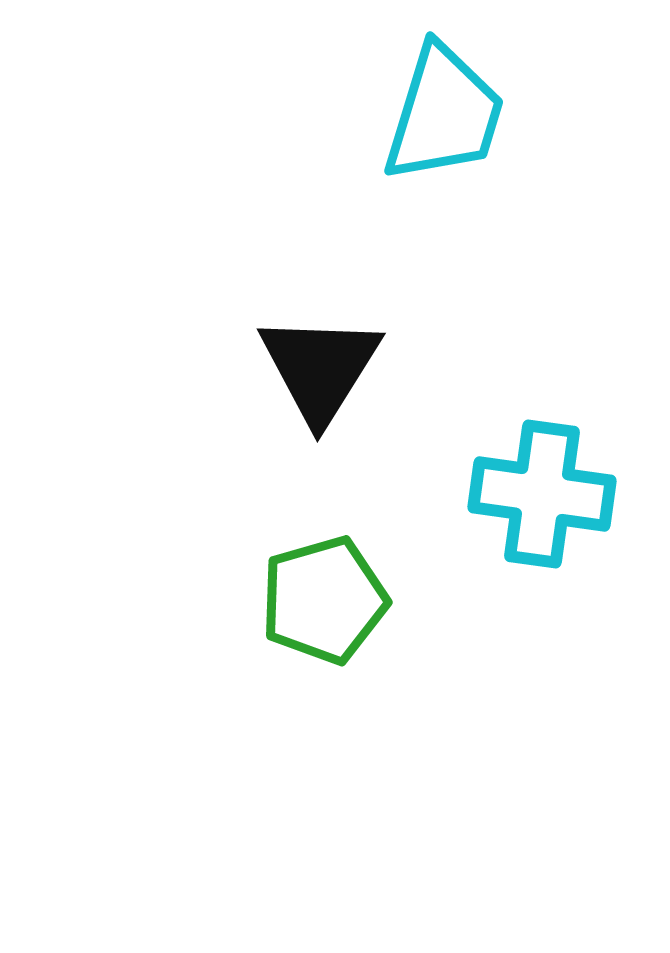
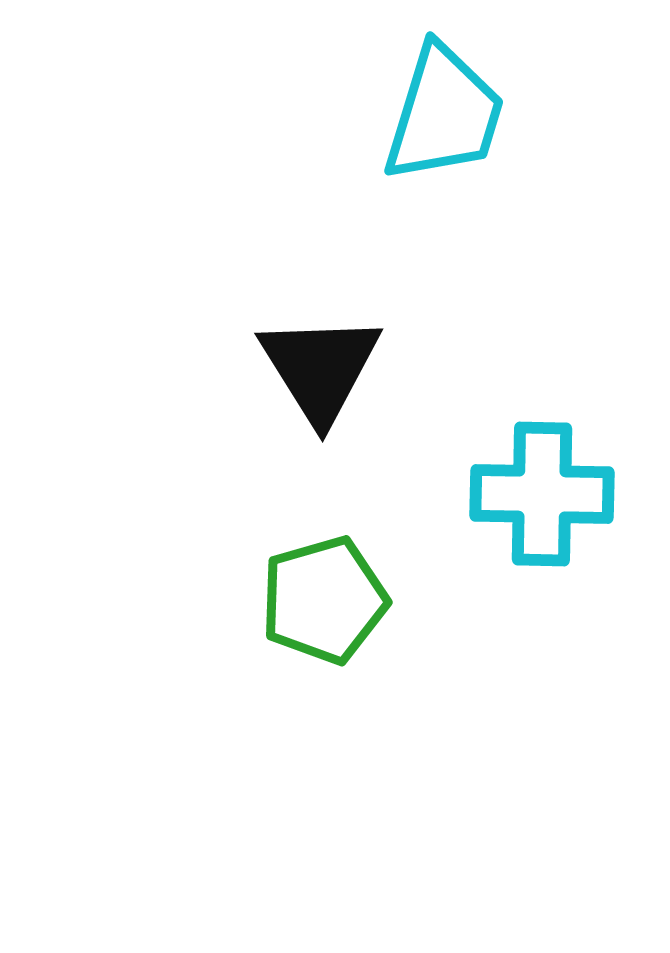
black triangle: rotated 4 degrees counterclockwise
cyan cross: rotated 7 degrees counterclockwise
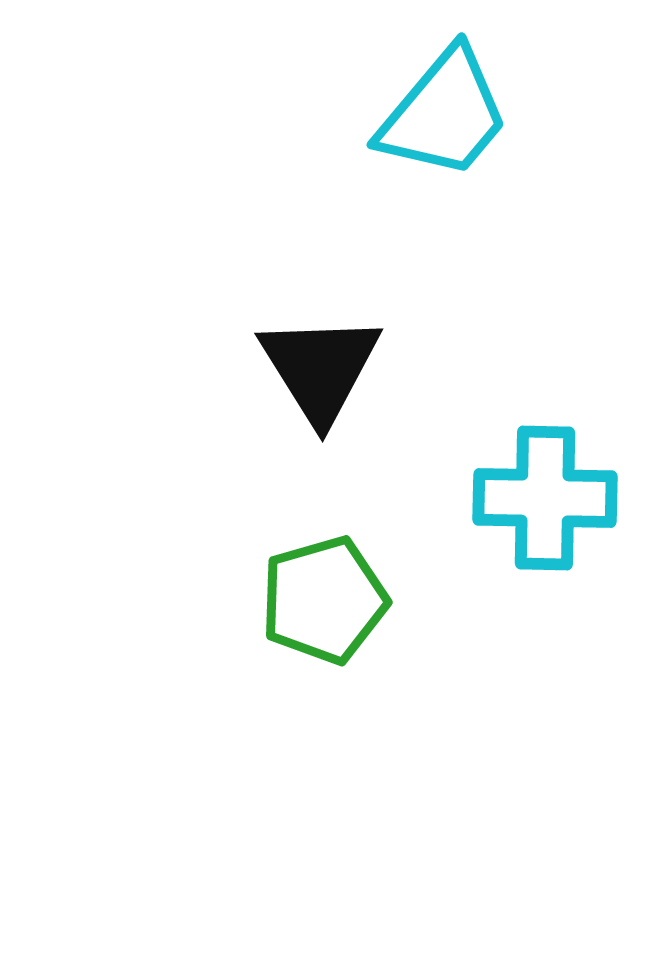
cyan trapezoid: rotated 23 degrees clockwise
cyan cross: moved 3 px right, 4 px down
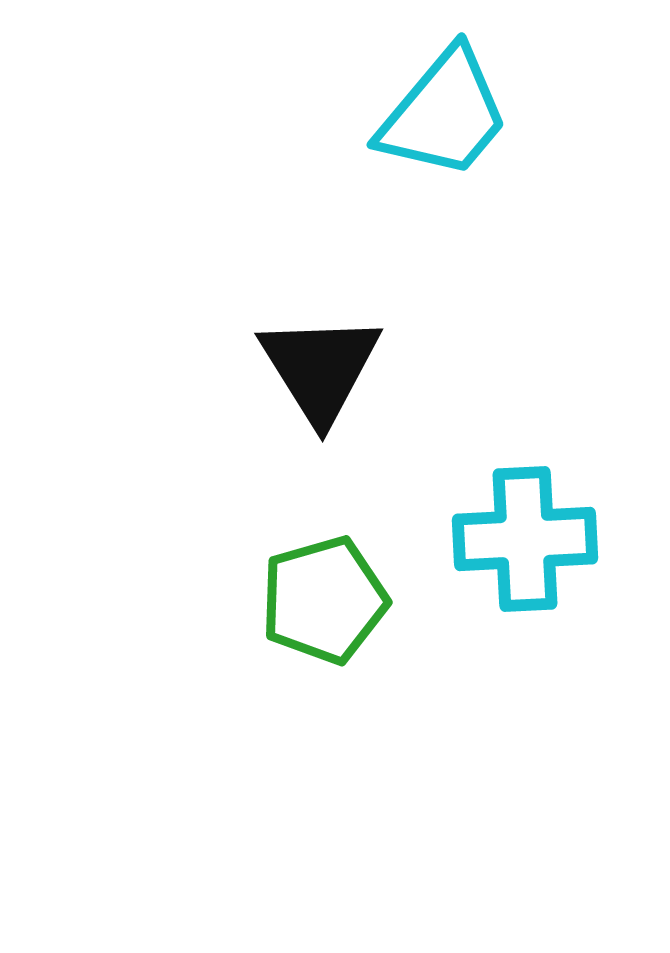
cyan cross: moved 20 px left, 41 px down; rotated 4 degrees counterclockwise
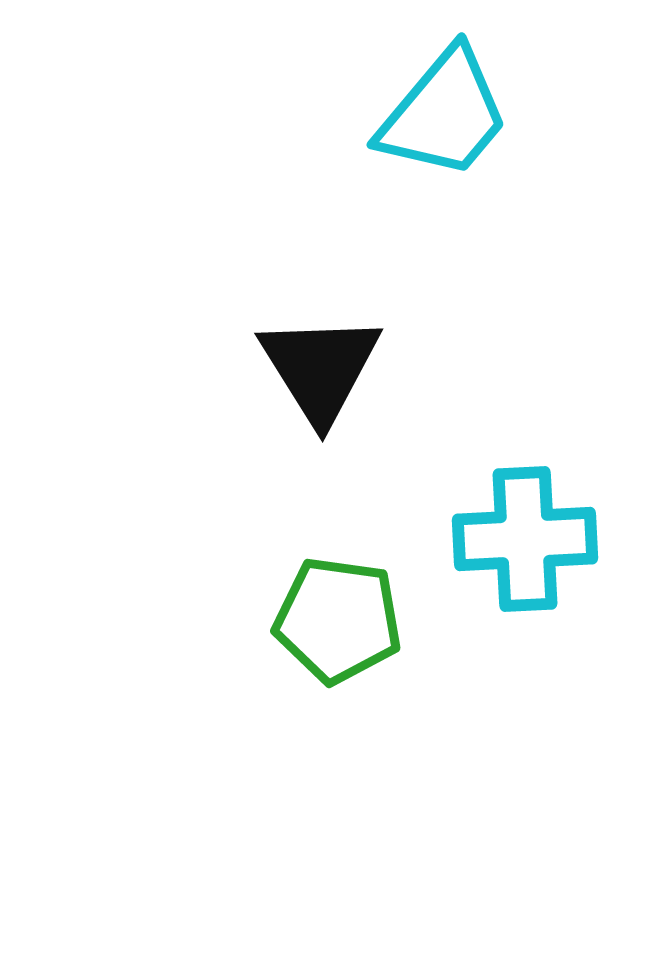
green pentagon: moved 14 px right, 20 px down; rotated 24 degrees clockwise
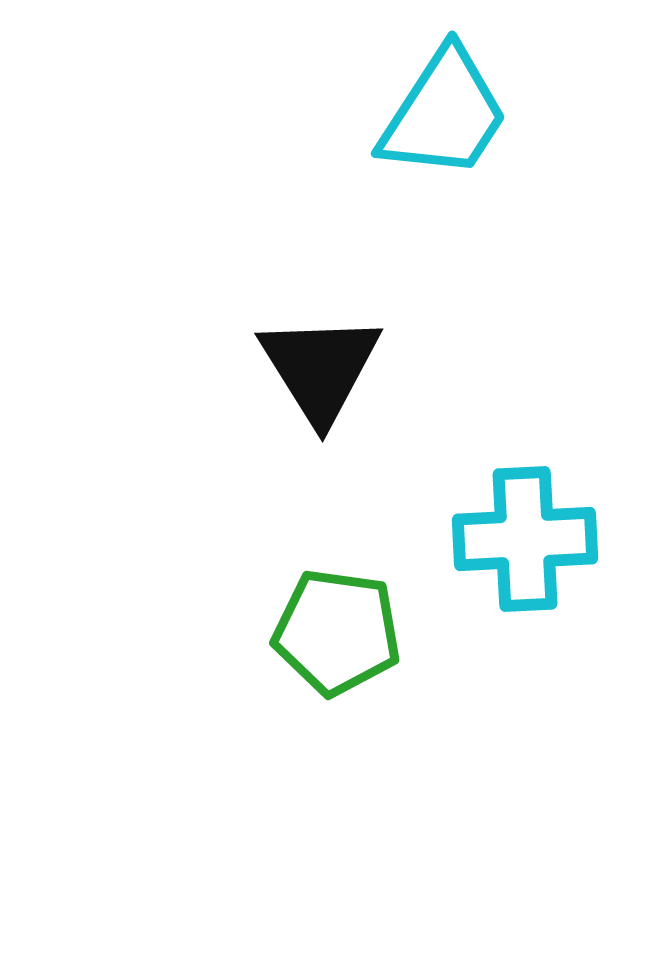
cyan trapezoid: rotated 7 degrees counterclockwise
green pentagon: moved 1 px left, 12 px down
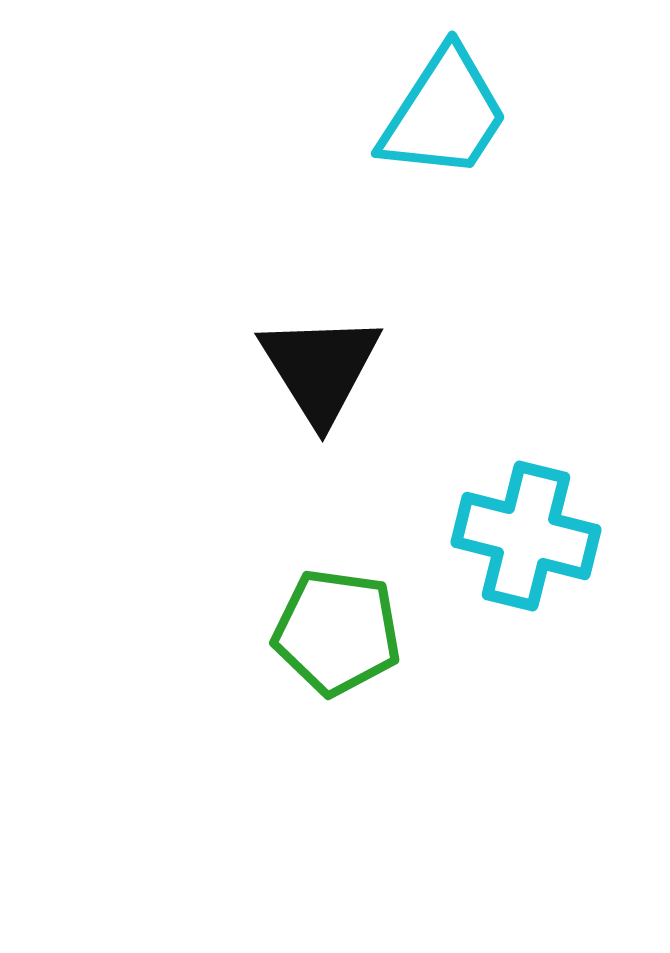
cyan cross: moved 1 px right, 3 px up; rotated 17 degrees clockwise
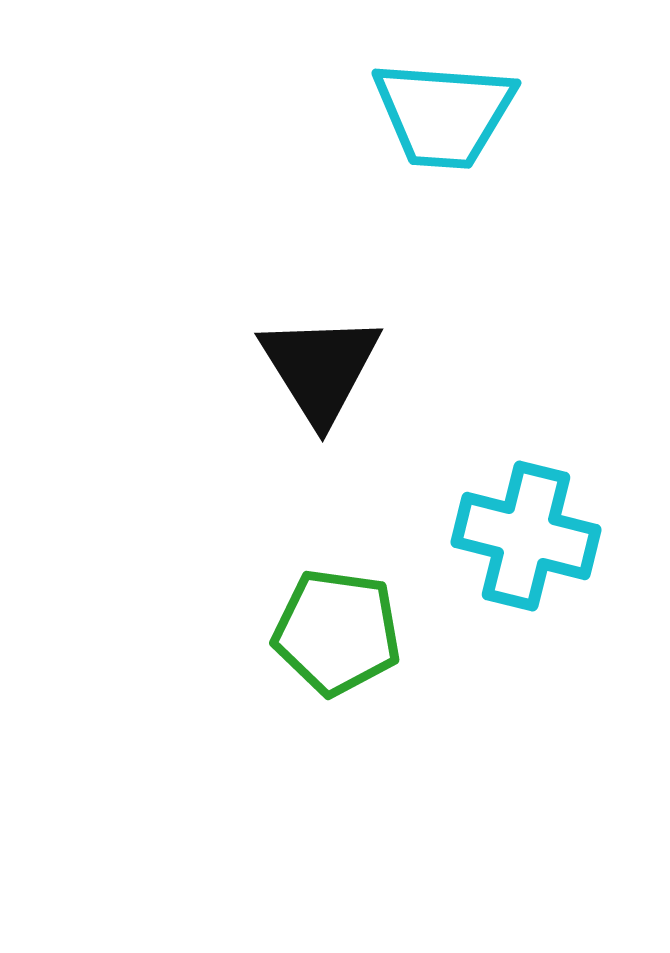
cyan trapezoid: rotated 61 degrees clockwise
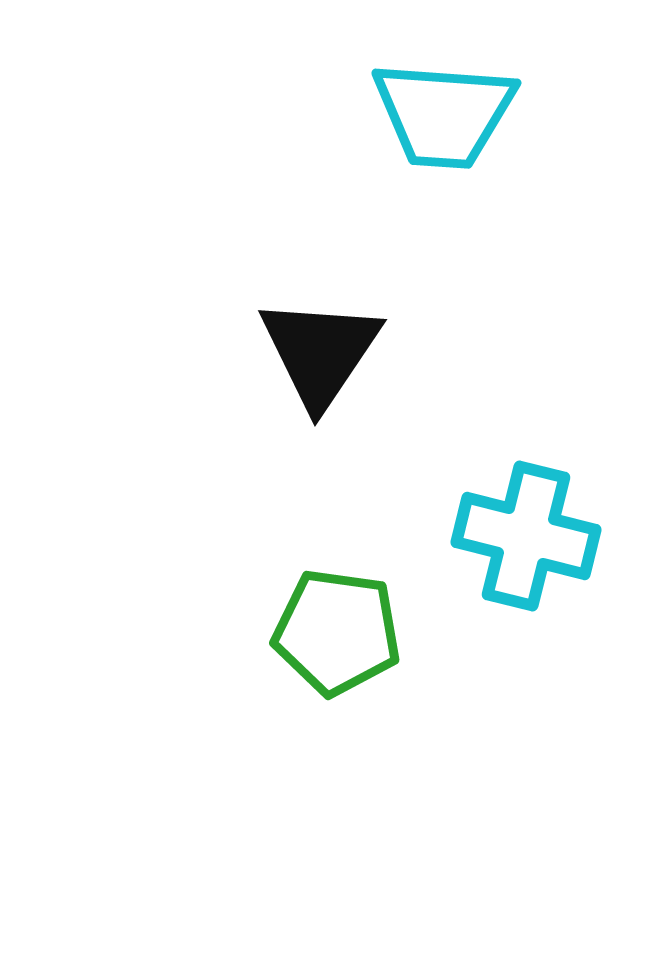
black triangle: moved 16 px up; rotated 6 degrees clockwise
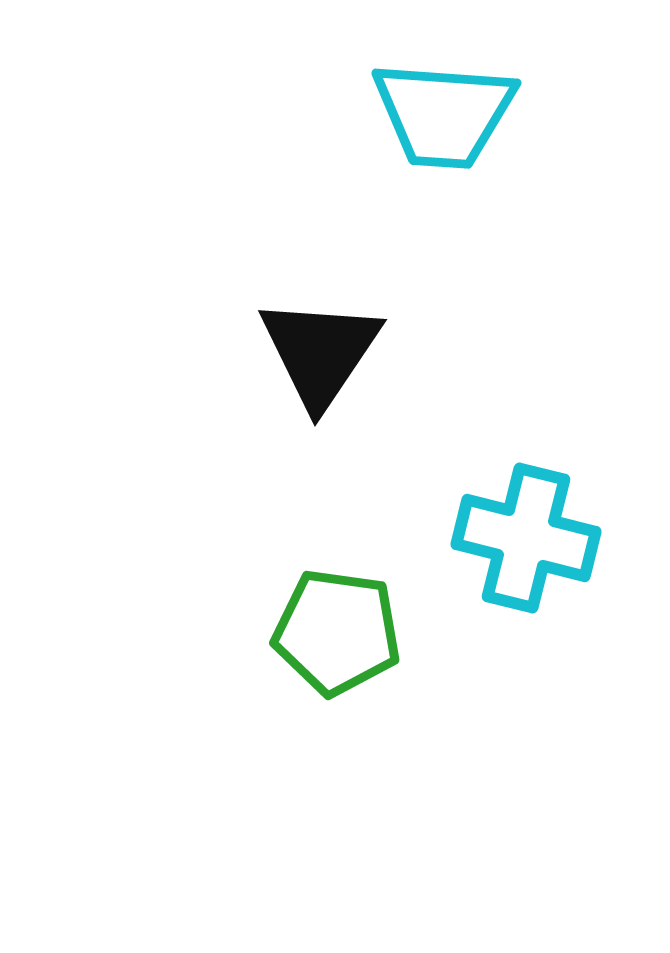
cyan cross: moved 2 px down
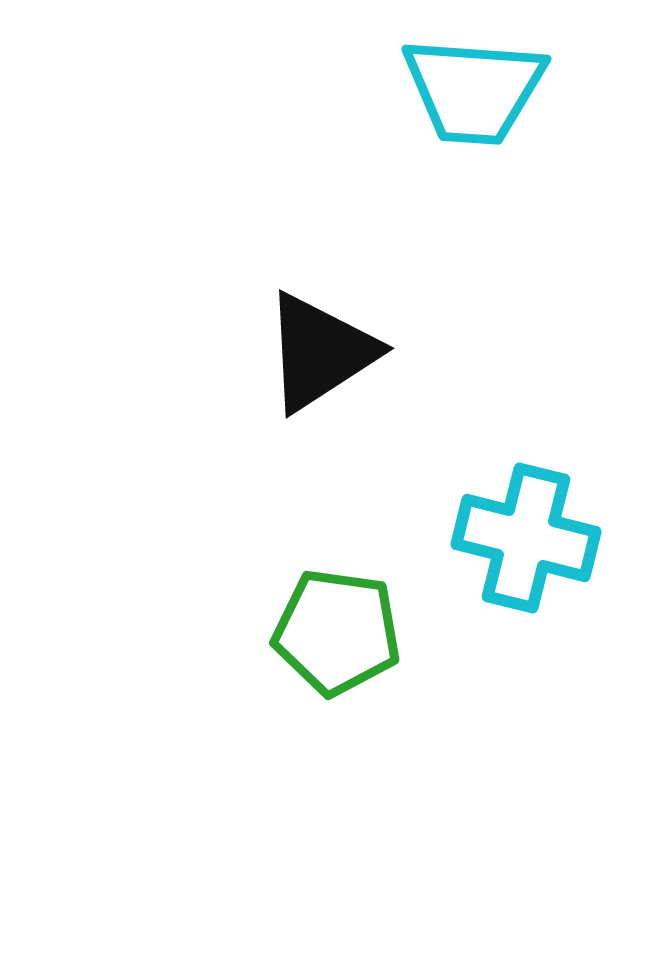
cyan trapezoid: moved 30 px right, 24 px up
black triangle: rotated 23 degrees clockwise
